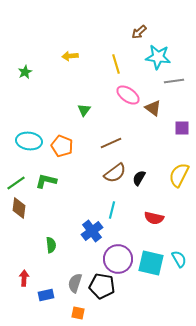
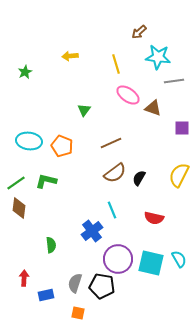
brown triangle: rotated 18 degrees counterclockwise
cyan line: rotated 36 degrees counterclockwise
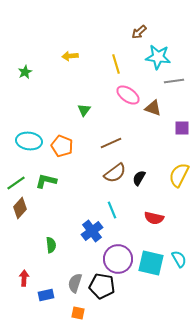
brown diamond: moved 1 px right; rotated 35 degrees clockwise
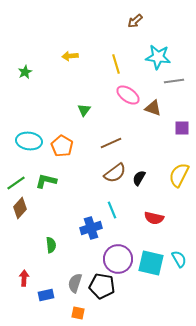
brown arrow: moved 4 px left, 11 px up
orange pentagon: rotated 10 degrees clockwise
blue cross: moved 1 px left, 3 px up; rotated 20 degrees clockwise
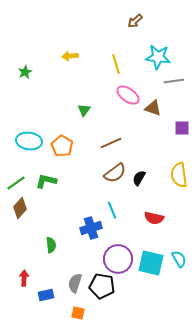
yellow semicircle: rotated 35 degrees counterclockwise
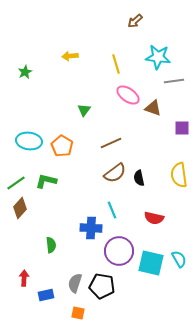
black semicircle: rotated 42 degrees counterclockwise
blue cross: rotated 20 degrees clockwise
purple circle: moved 1 px right, 8 px up
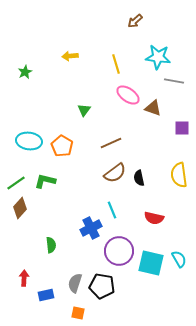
gray line: rotated 18 degrees clockwise
green L-shape: moved 1 px left
blue cross: rotated 30 degrees counterclockwise
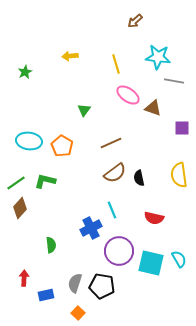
orange square: rotated 32 degrees clockwise
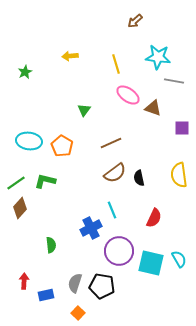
red semicircle: rotated 78 degrees counterclockwise
red arrow: moved 3 px down
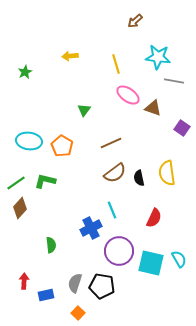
purple square: rotated 35 degrees clockwise
yellow semicircle: moved 12 px left, 2 px up
